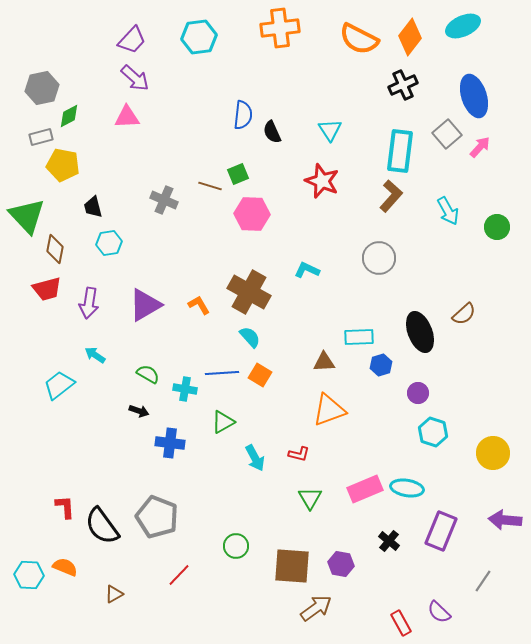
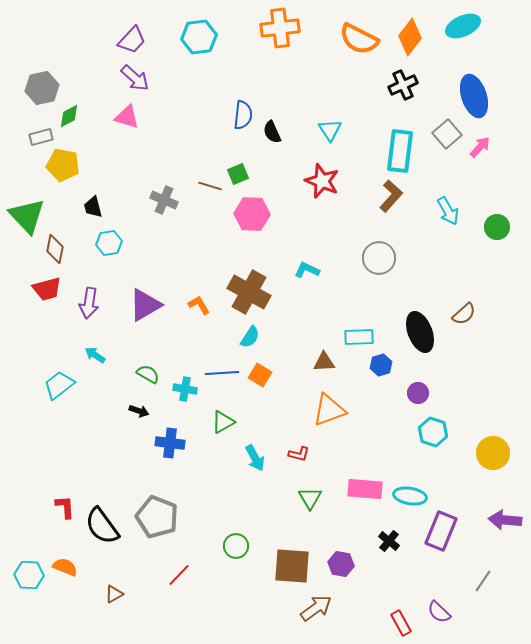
pink triangle at (127, 117): rotated 20 degrees clockwise
cyan semicircle at (250, 337): rotated 75 degrees clockwise
cyan ellipse at (407, 488): moved 3 px right, 8 px down
pink rectangle at (365, 489): rotated 28 degrees clockwise
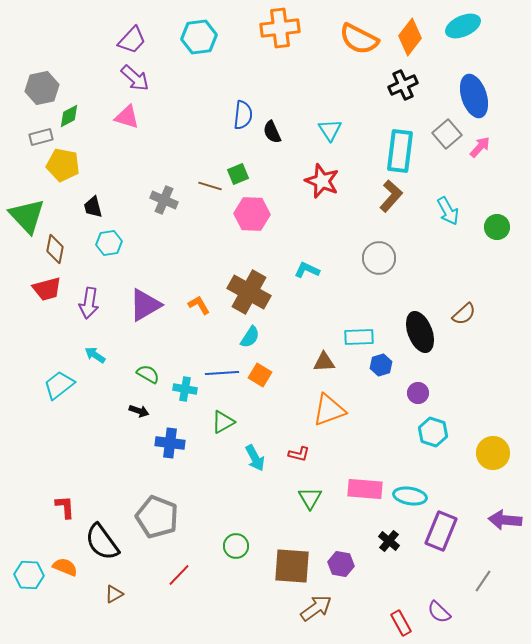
black semicircle at (102, 526): moved 16 px down
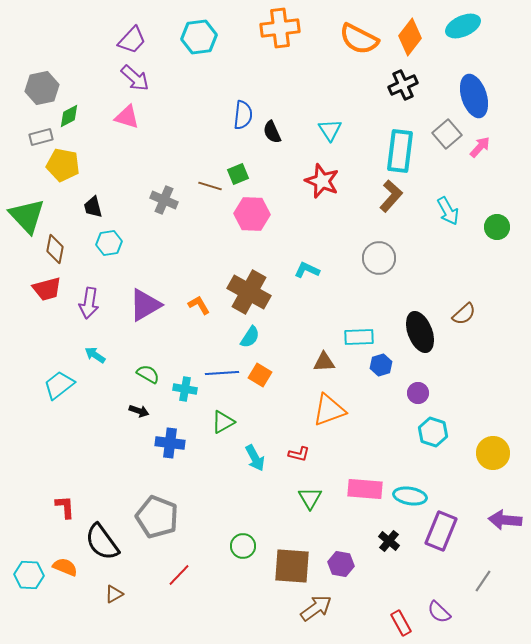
green circle at (236, 546): moved 7 px right
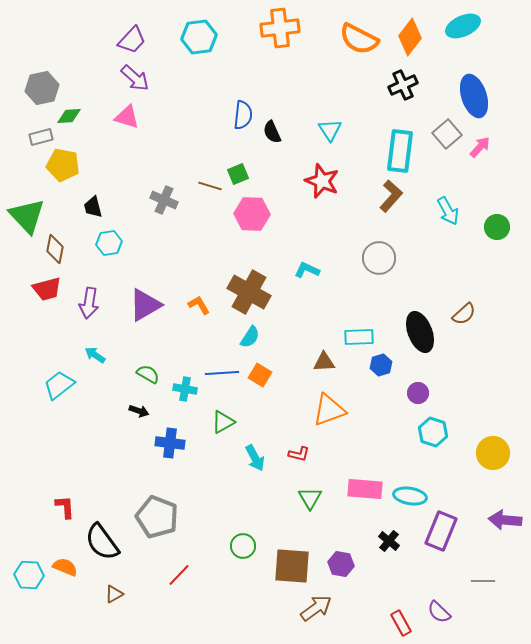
green diamond at (69, 116): rotated 25 degrees clockwise
gray line at (483, 581): rotated 55 degrees clockwise
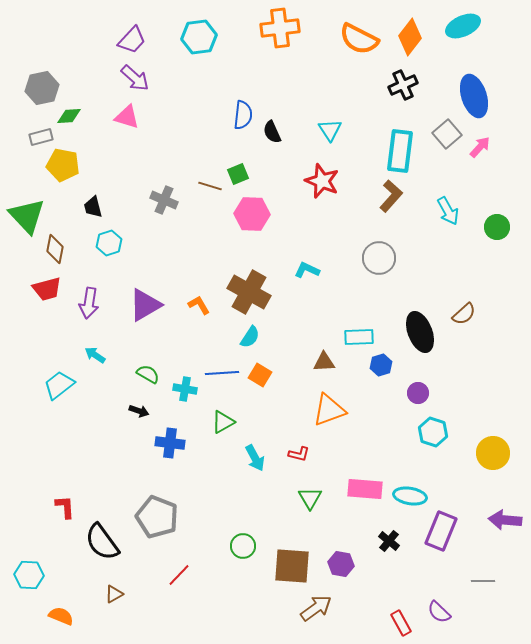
cyan hexagon at (109, 243): rotated 10 degrees counterclockwise
orange semicircle at (65, 567): moved 4 px left, 49 px down
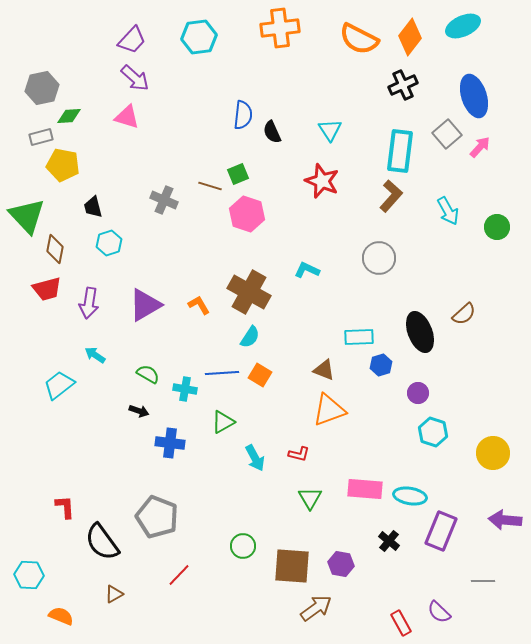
pink hexagon at (252, 214): moved 5 px left; rotated 16 degrees clockwise
brown triangle at (324, 362): moved 8 px down; rotated 25 degrees clockwise
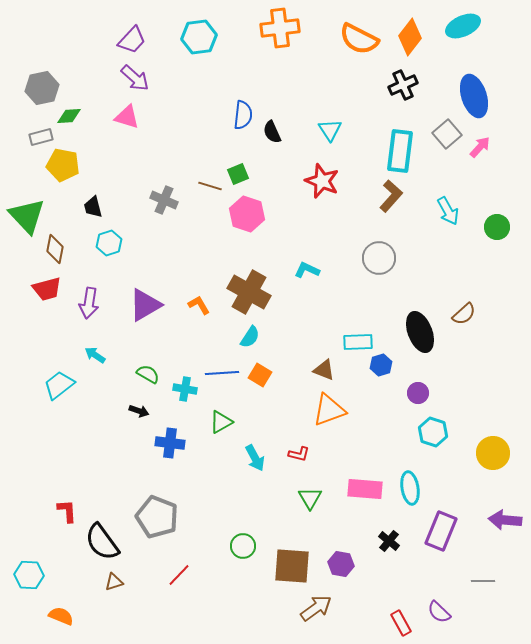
cyan rectangle at (359, 337): moved 1 px left, 5 px down
green triangle at (223, 422): moved 2 px left
cyan ellipse at (410, 496): moved 8 px up; rotated 72 degrees clockwise
red L-shape at (65, 507): moved 2 px right, 4 px down
brown triangle at (114, 594): moved 12 px up; rotated 12 degrees clockwise
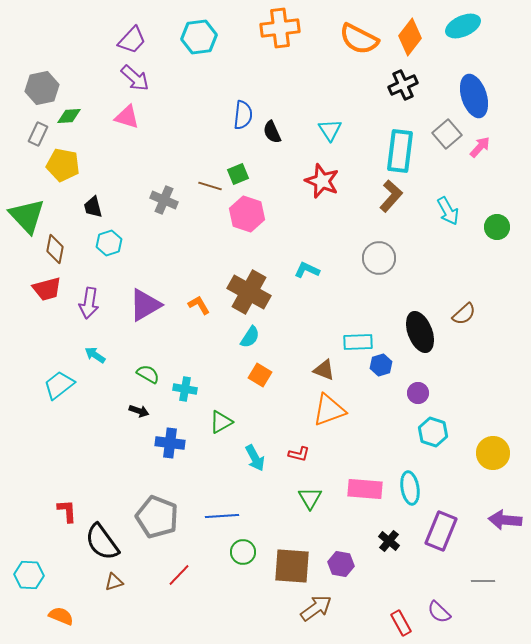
gray rectangle at (41, 137): moved 3 px left, 3 px up; rotated 50 degrees counterclockwise
blue line at (222, 373): moved 143 px down
green circle at (243, 546): moved 6 px down
